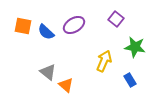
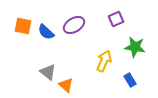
purple square: rotated 28 degrees clockwise
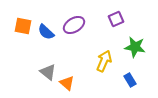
orange triangle: moved 1 px right, 2 px up
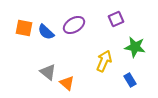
orange square: moved 1 px right, 2 px down
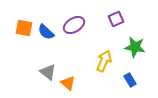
orange triangle: moved 1 px right
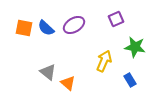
blue semicircle: moved 4 px up
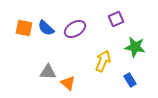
purple ellipse: moved 1 px right, 4 px down
yellow arrow: moved 1 px left
gray triangle: rotated 36 degrees counterclockwise
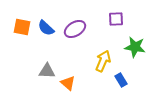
purple square: rotated 21 degrees clockwise
orange square: moved 2 px left, 1 px up
gray triangle: moved 1 px left, 1 px up
blue rectangle: moved 9 px left
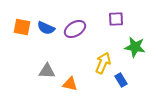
blue semicircle: rotated 18 degrees counterclockwise
yellow arrow: moved 2 px down
orange triangle: moved 2 px right, 1 px down; rotated 28 degrees counterclockwise
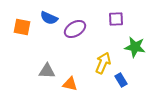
blue semicircle: moved 3 px right, 10 px up
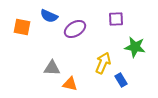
blue semicircle: moved 2 px up
gray triangle: moved 5 px right, 3 px up
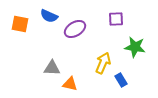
orange square: moved 2 px left, 3 px up
